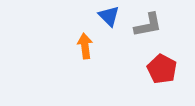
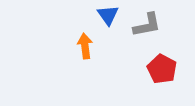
blue triangle: moved 1 px left, 1 px up; rotated 10 degrees clockwise
gray L-shape: moved 1 px left
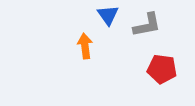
red pentagon: rotated 20 degrees counterclockwise
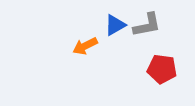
blue triangle: moved 7 px right, 10 px down; rotated 35 degrees clockwise
orange arrow: rotated 110 degrees counterclockwise
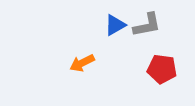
orange arrow: moved 3 px left, 17 px down
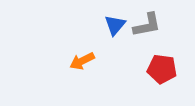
blue triangle: rotated 20 degrees counterclockwise
orange arrow: moved 2 px up
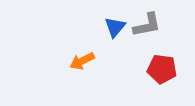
blue triangle: moved 2 px down
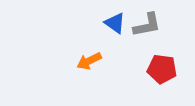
blue triangle: moved 4 px up; rotated 35 degrees counterclockwise
orange arrow: moved 7 px right
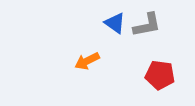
orange arrow: moved 2 px left
red pentagon: moved 2 px left, 6 px down
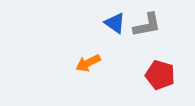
orange arrow: moved 1 px right, 2 px down
red pentagon: rotated 8 degrees clockwise
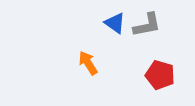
orange arrow: rotated 85 degrees clockwise
